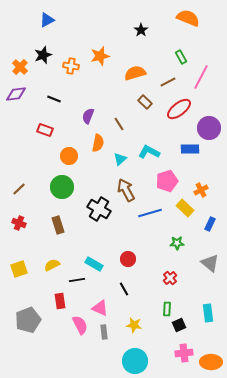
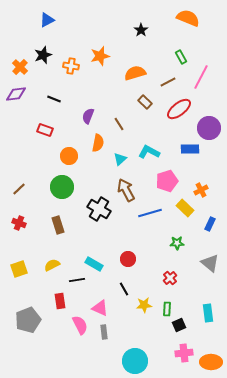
yellow star at (134, 325): moved 10 px right, 20 px up; rotated 14 degrees counterclockwise
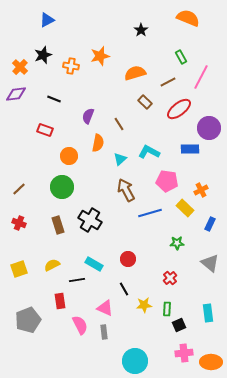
pink pentagon at (167, 181): rotated 25 degrees clockwise
black cross at (99, 209): moved 9 px left, 11 px down
pink triangle at (100, 308): moved 5 px right
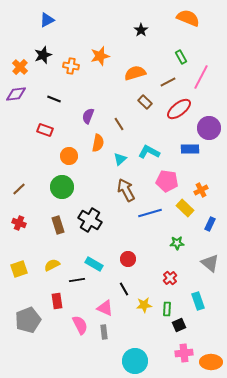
red rectangle at (60, 301): moved 3 px left
cyan rectangle at (208, 313): moved 10 px left, 12 px up; rotated 12 degrees counterclockwise
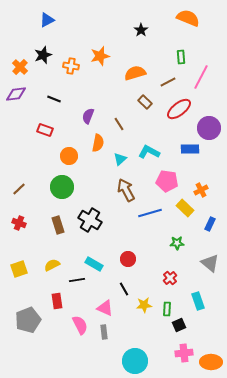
green rectangle at (181, 57): rotated 24 degrees clockwise
